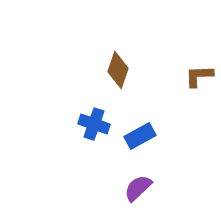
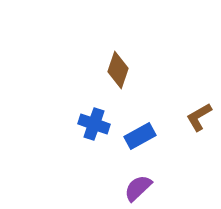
brown L-shape: moved 41 px down; rotated 28 degrees counterclockwise
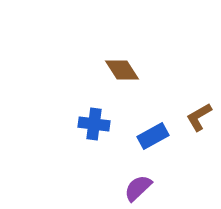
brown diamond: moved 4 px right; rotated 51 degrees counterclockwise
blue cross: rotated 12 degrees counterclockwise
blue rectangle: moved 13 px right
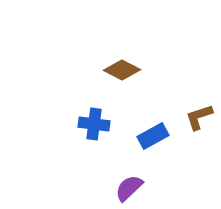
brown diamond: rotated 30 degrees counterclockwise
brown L-shape: rotated 12 degrees clockwise
purple semicircle: moved 9 px left
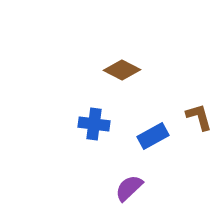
brown L-shape: rotated 92 degrees clockwise
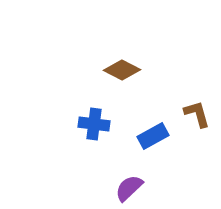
brown L-shape: moved 2 px left, 3 px up
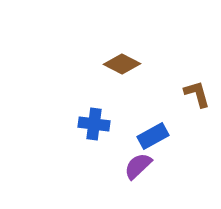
brown diamond: moved 6 px up
brown L-shape: moved 20 px up
purple semicircle: moved 9 px right, 22 px up
